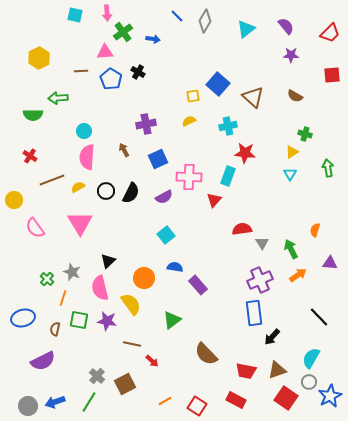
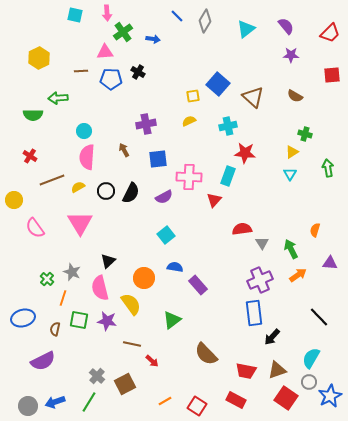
blue pentagon at (111, 79): rotated 30 degrees counterclockwise
blue square at (158, 159): rotated 18 degrees clockwise
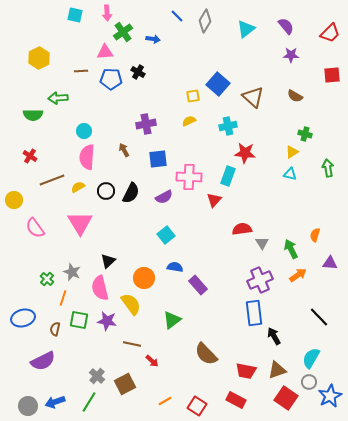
cyan triangle at (290, 174): rotated 48 degrees counterclockwise
orange semicircle at (315, 230): moved 5 px down
black arrow at (272, 337): moved 2 px right, 1 px up; rotated 108 degrees clockwise
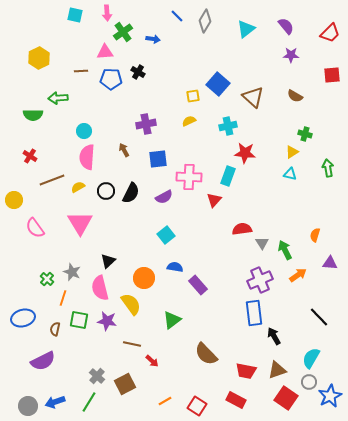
green arrow at (291, 249): moved 6 px left, 1 px down
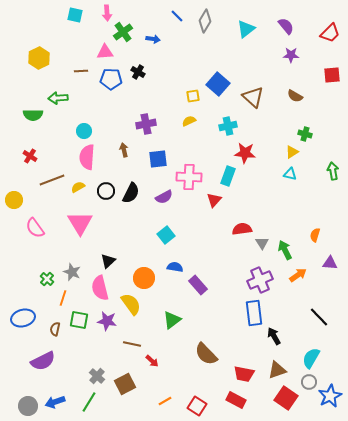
brown arrow at (124, 150): rotated 16 degrees clockwise
green arrow at (328, 168): moved 5 px right, 3 px down
red trapezoid at (246, 371): moved 2 px left, 3 px down
